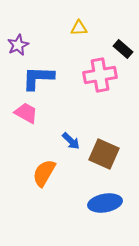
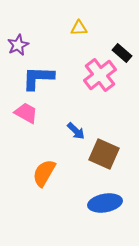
black rectangle: moved 1 px left, 4 px down
pink cross: rotated 28 degrees counterclockwise
blue arrow: moved 5 px right, 10 px up
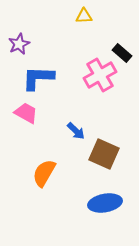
yellow triangle: moved 5 px right, 12 px up
purple star: moved 1 px right, 1 px up
pink cross: rotated 8 degrees clockwise
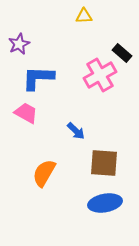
brown square: moved 9 px down; rotated 20 degrees counterclockwise
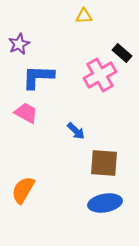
blue L-shape: moved 1 px up
orange semicircle: moved 21 px left, 17 px down
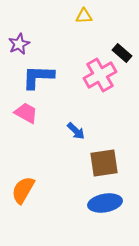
brown square: rotated 12 degrees counterclockwise
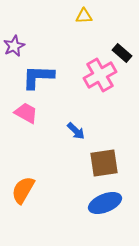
purple star: moved 5 px left, 2 px down
blue ellipse: rotated 12 degrees counterclockwise
